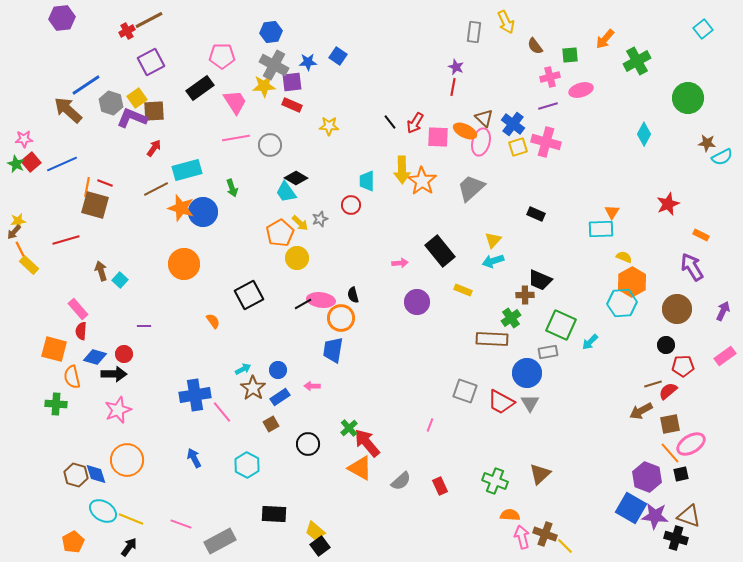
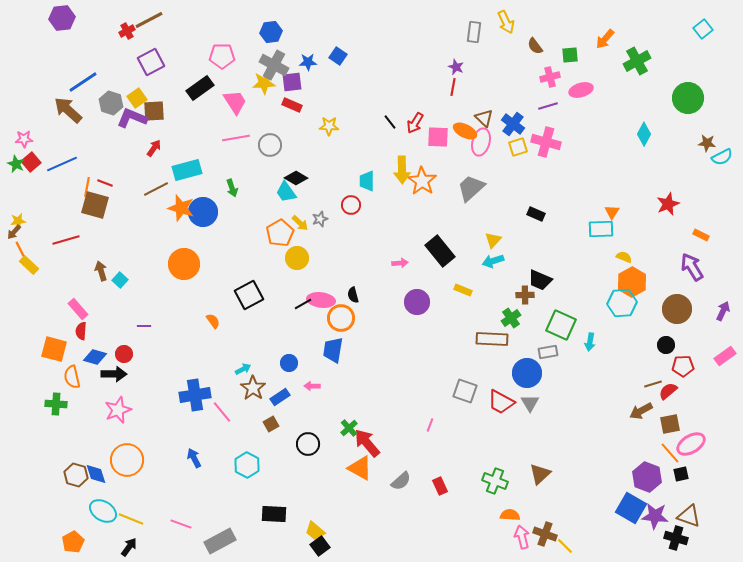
blue line at (86, 85): moved 3 px left, 3 px up
yellow star at (264, 86): moved 3 px up
cyan arrow at (590, 342): rotated 36 degrees counterclockwise
blue circle at (278, 370): moved 11 px right, 7 px up
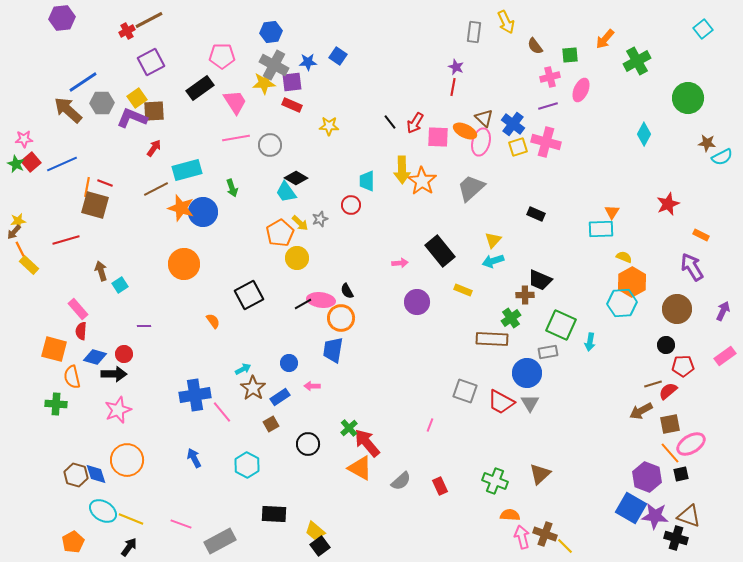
pink ellipse at (581, 90): rotated 50 degrees counterclockwise
gray hexagon at (111, 103): moved 9 px left; rotated 20 degrees counterclockwise
cyan square at (120, 280): moved 5 px down; rotated 14 degrees clockwise
black semicircle at (353, 295): moved 6 px left, 4 px up; rotated 14 degrees counterclockwise
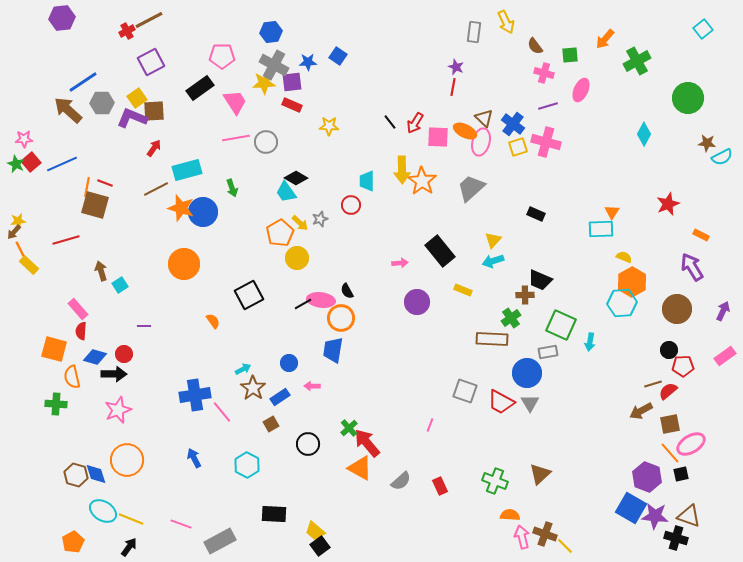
pink cross at (550, 77): moved 6 px left, 4 px up; rotated 30 degrees clockwise
gray circle at (270, 145): moved 4 px left, 3 px up
black circle at (666, 345): moved 3 px right, 5 px down
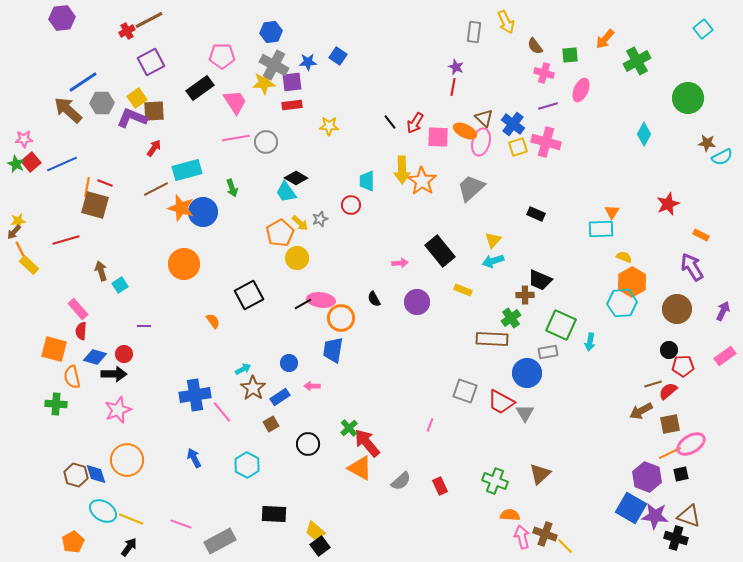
red rectangle at (292, 105): rotated 30 degrees counterclockwise
black semicircle at (347, 291): moved 27 px right, 8 px down
gray triangle at (530, 403): moved 5 px left, 10 px down
orange line at (670, 453): rotated 75 degrees counterclockwise
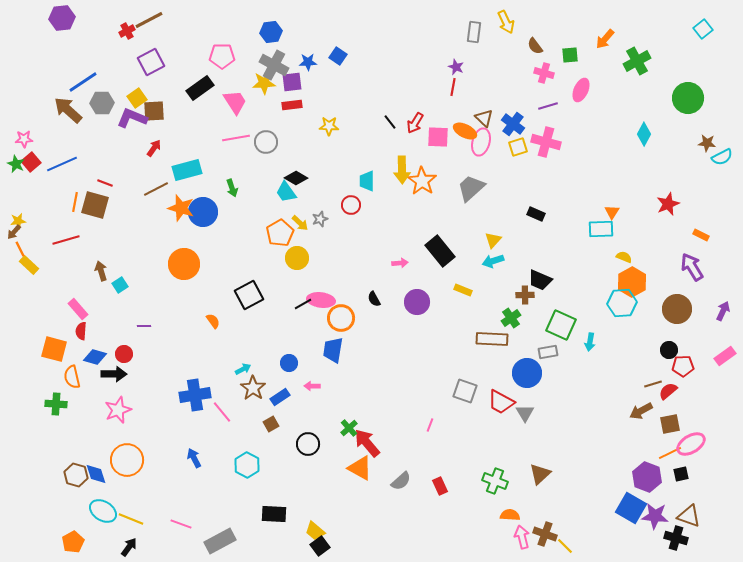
orange line at (87, 187): moved 12 px left, 15 px down
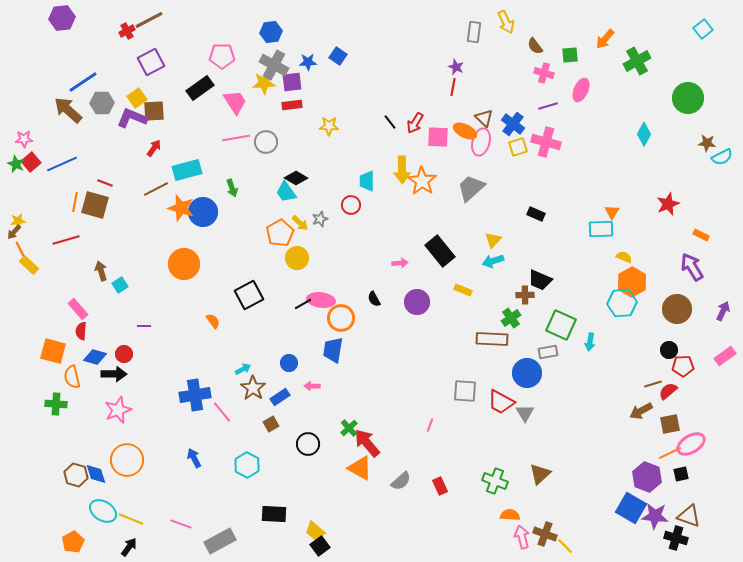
orange square at (54, 349): moved 1 px left, 2 px down
gray square at (465, 391): rotated 15 degrees counterclockwise
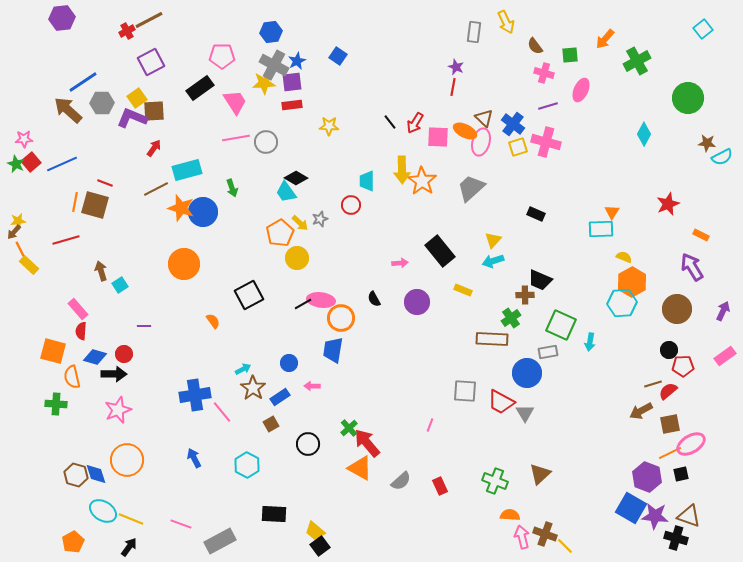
blue star at (308, 62): moved 11 px left, 1 px up; rotated 24 degrees counterclockwise
